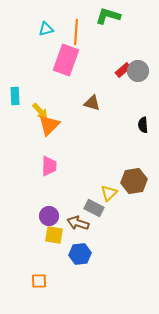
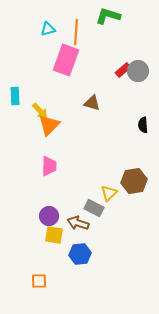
cyan triangle: moved 2 px right
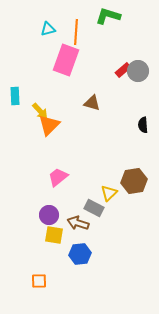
pink trapezoid: moved 9 px right, 11 px down; rotated 130 degrees counterclockwise
purple circle: moved 1 px up
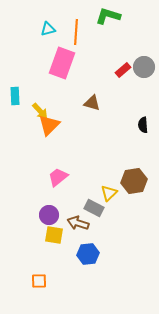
pink rectangle: moved 4 px left, 3 px down
gray circle: moved 6 px right, 4 px up
blue hexagon: moved 8 px right
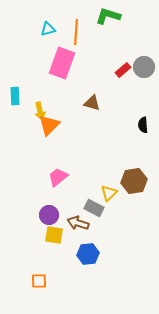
yellow arrow: rotated 30 degrees clockwise
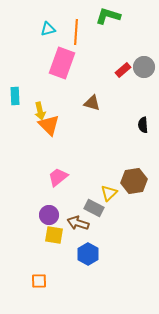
orange triangle: rotated 30 degrees counterclockwise
blue hexagon: rotated 25 degrees counterclockwise
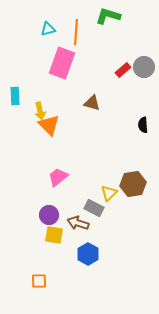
brown hexagon: moved 1 px left, 3 px down
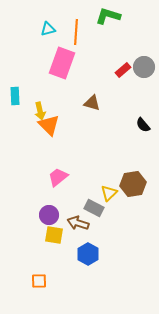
black semicircle: rotated 35 degrees counterclockwise
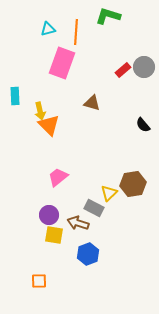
blue hexagon: rotated 10 degrees clockwise
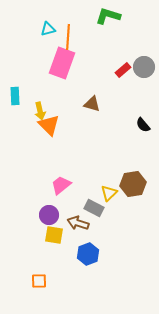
orange line: moved 8 px left, 5 px down
brown triangle: moved 1 px down
pink trapezoid: moved 3 px right, 8 px down
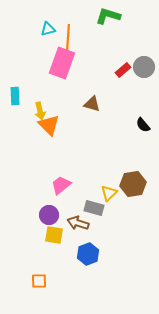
gray rectangle: rotated 12 degrees counterclockwise
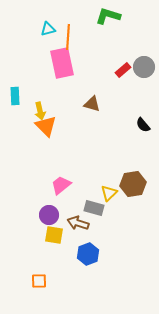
pink rectangle: rotated 32 degrees counterclockwise
orange triangle: moved 3 px left, 1 px down
